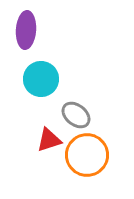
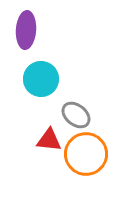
red triangle: rotated 24 degrees clockwise
orange circle: moved 1 px left, 1 px up
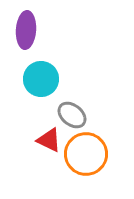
gray ellipse: moved 4 px left
red triangle: rotated 20 degrees clockwise
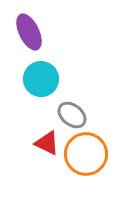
purple ellipse: moved 3 px right, 2 px down; rotated 30 degrees counterclockwise
red triangle: moved 2 px left, 3 px down
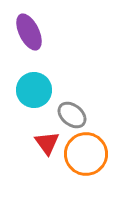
cyan circle: moved 7 px left, 11 px down
red triangle: rotated 28 degrees clockwise
